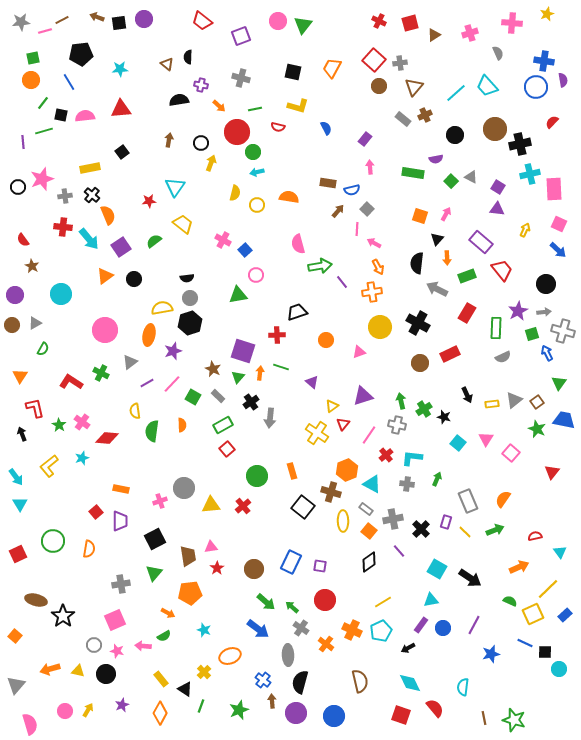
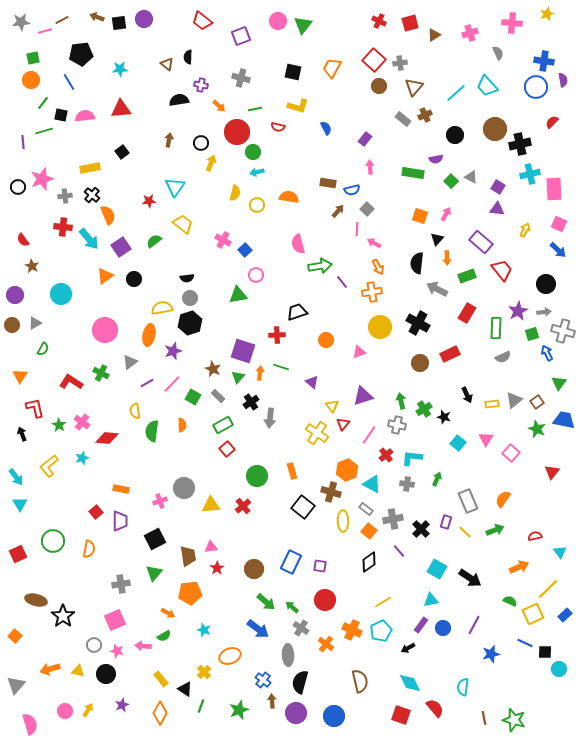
yellow triangle at (332, 406): rotated 32 degrees counterclockwise
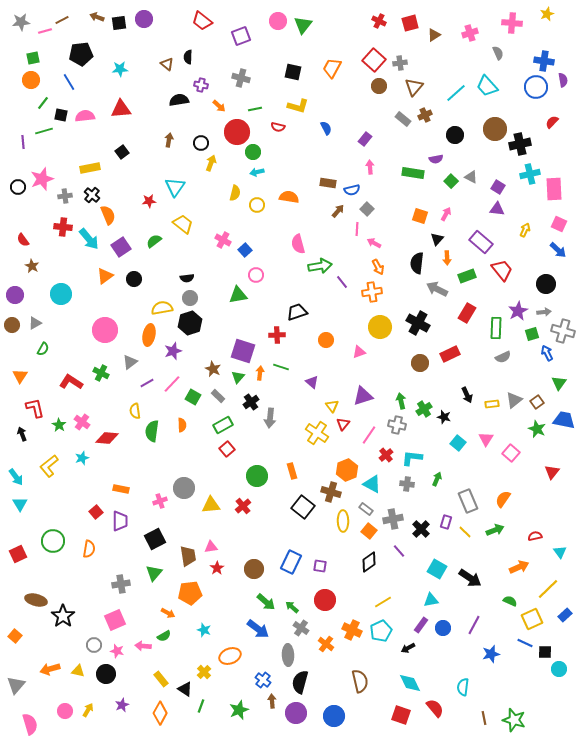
yellow square at (533, 614): moved 1 px left, 5 px down
